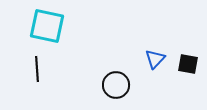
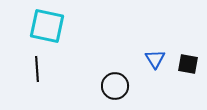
blue triangle: rotated 15 degrees counterclockwise
black circle: moved 1 px left, 1 px down
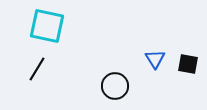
black line: rotated 35 degrees clockwise
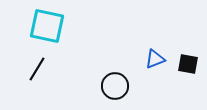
blue triangle: rotated 40 degrees clockwise
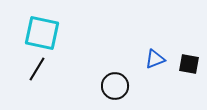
cyan square: moved 5 px left, 7 px down
black square: moved 1 px right
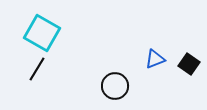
cyan square: rotated 18 degrees clockwise
black square: rotated 25 degrees clockwise
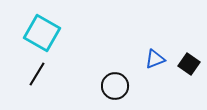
black line: moved 5 px down
